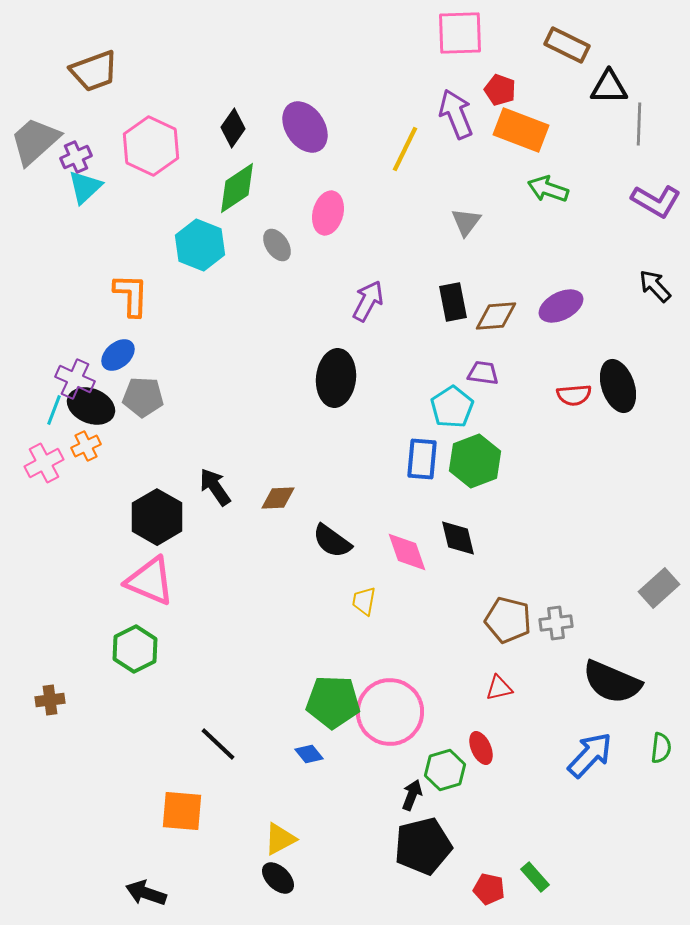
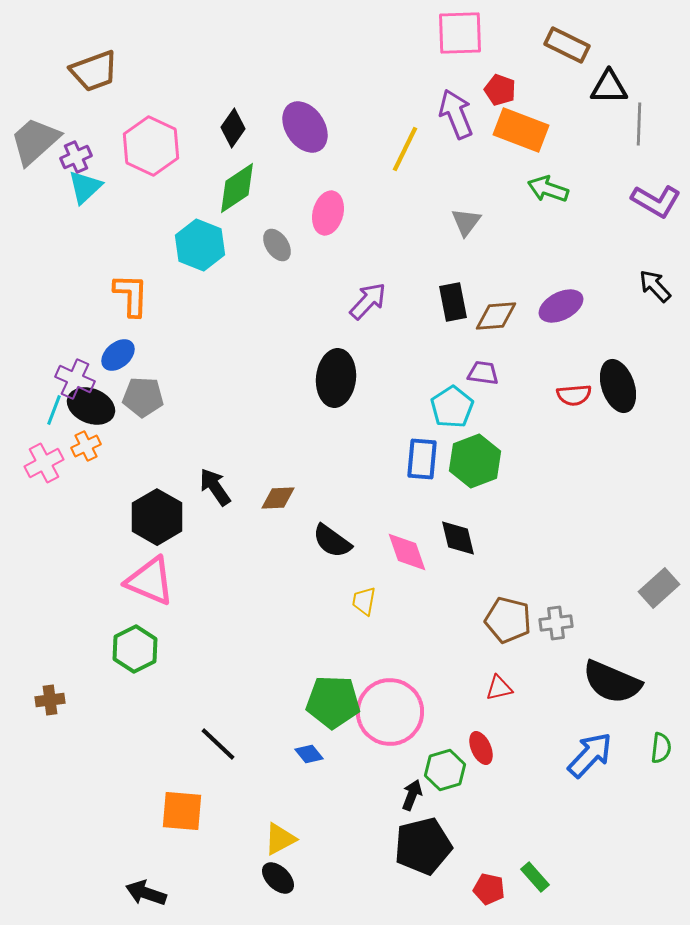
purple arrow at (368, 301): rotated 15 degrees clockwise
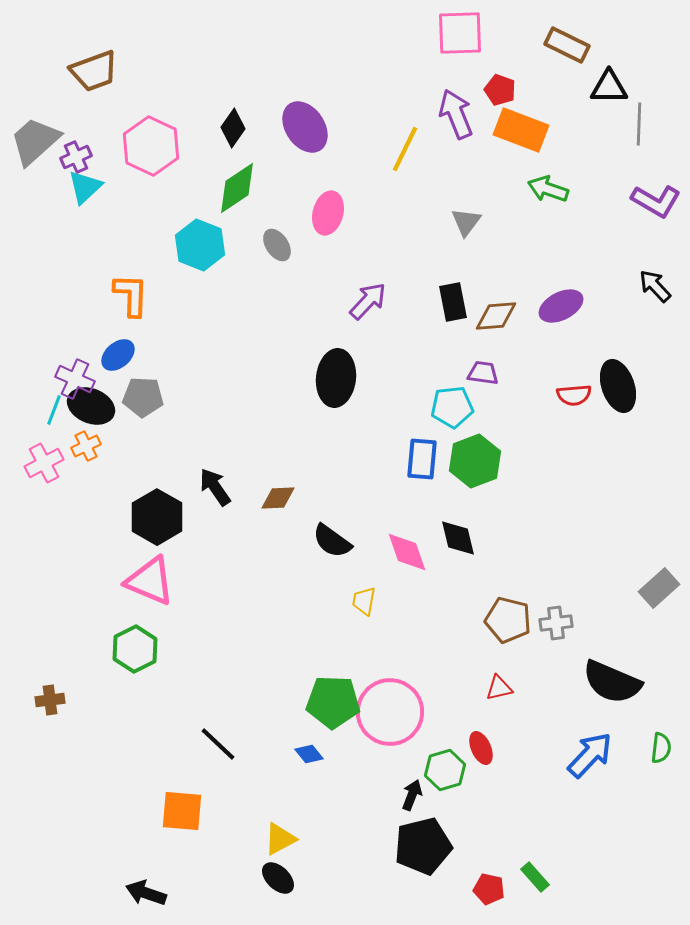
cyan pentagon at (452, 407): rotated 27 degrees clockwise
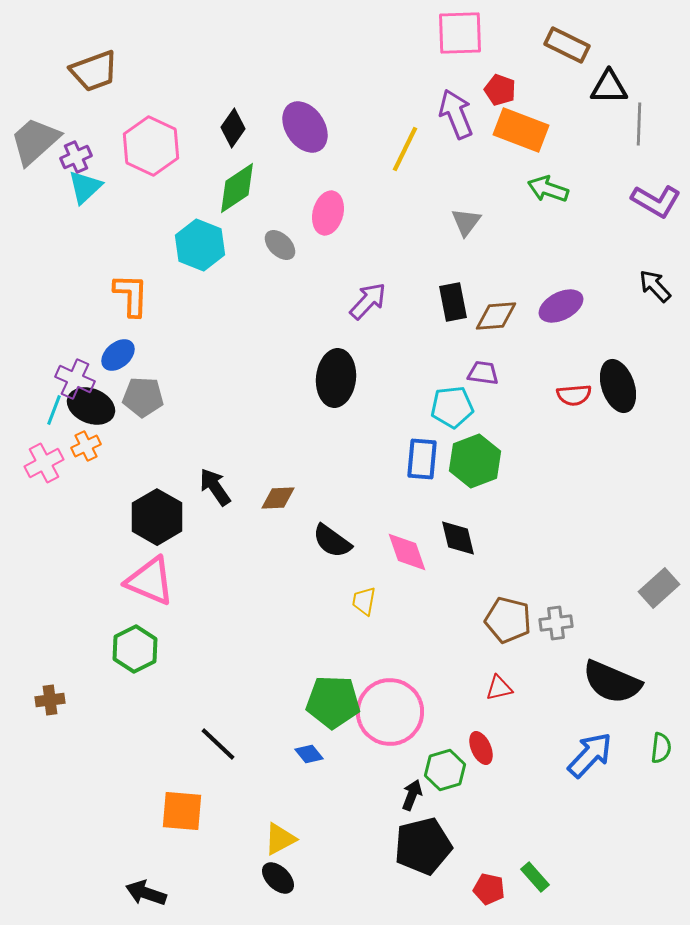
gray ellipse at (277, 245): moved 3 px right; rotated 12 degrees counterclockwise
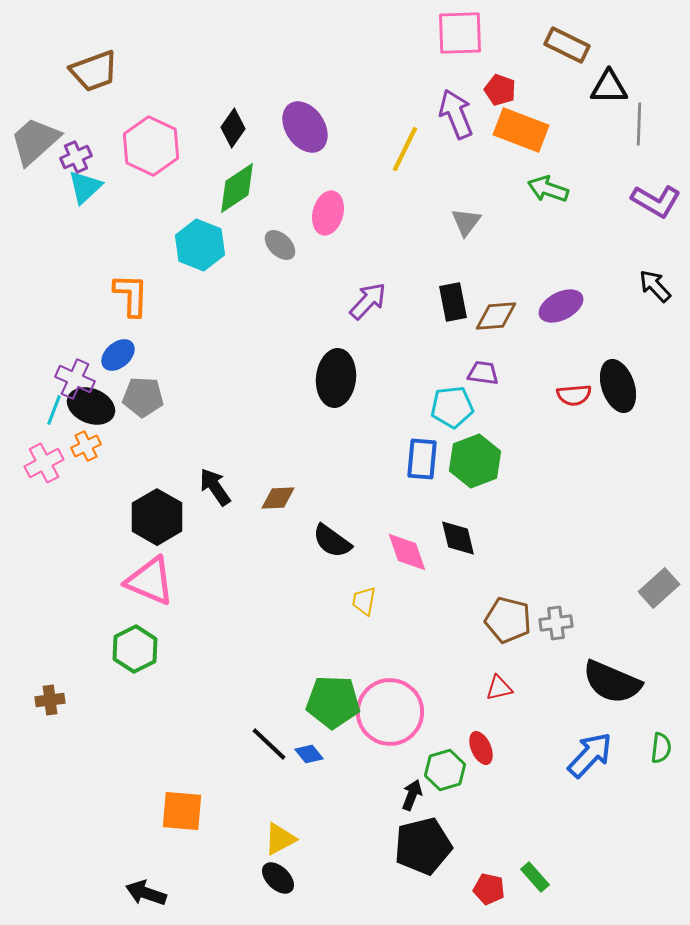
black line at (218, 744): moved 51 px right
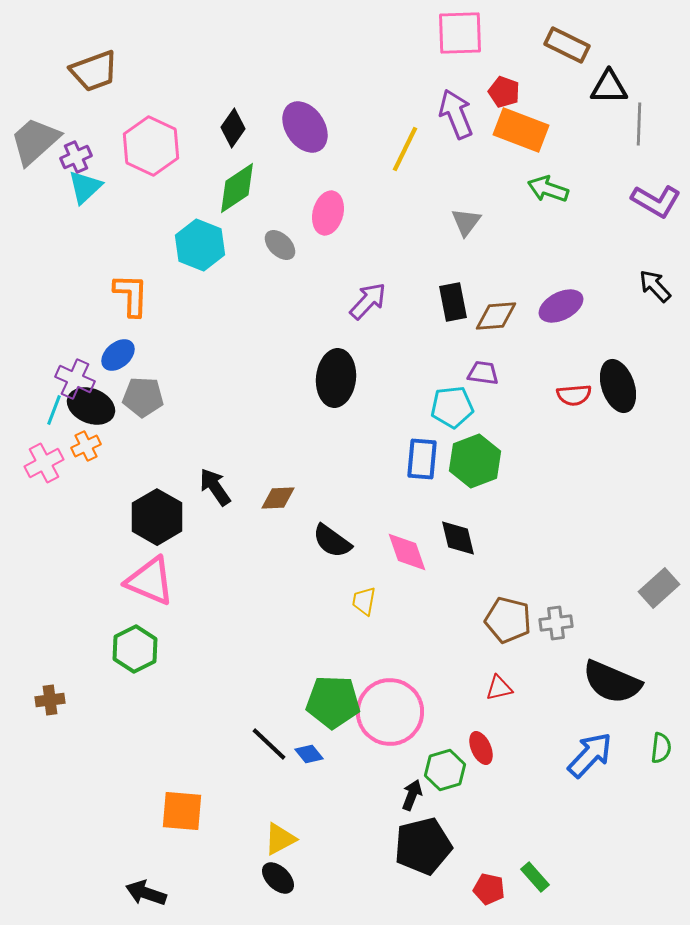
red pentagon at (500, 90): moved 4 px right, 2 px down
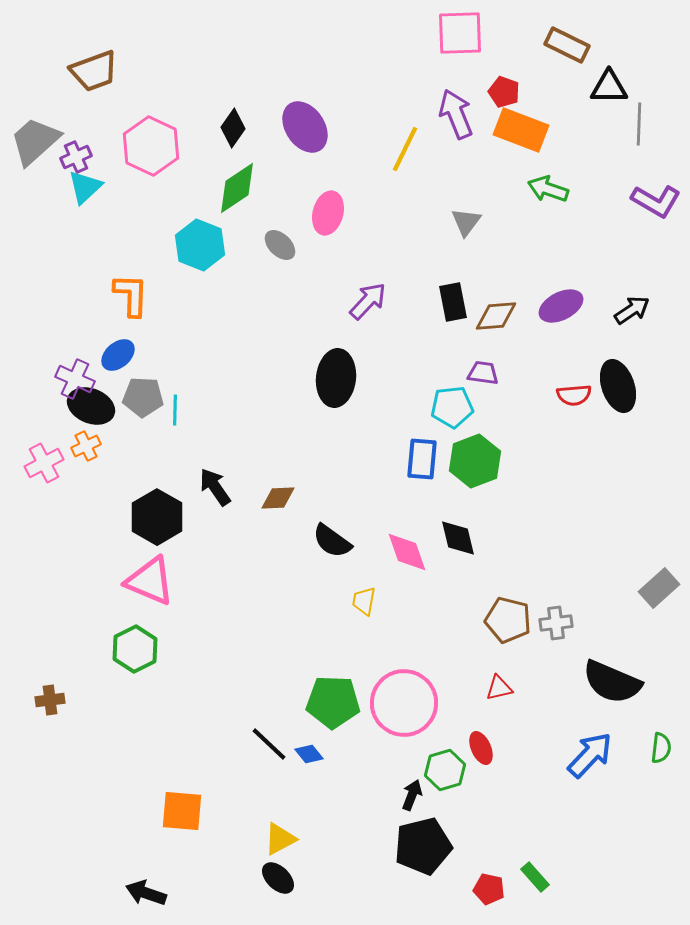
black arrow at (655, 286): moved 23 px left, 24 px down; rotated 99 degrees clockwise
cyan line at (54, 410): moved 121 px right; rotated 20 degrees counterclockwise
pink circle at (390, 712): moved 14 px right, 9 px up
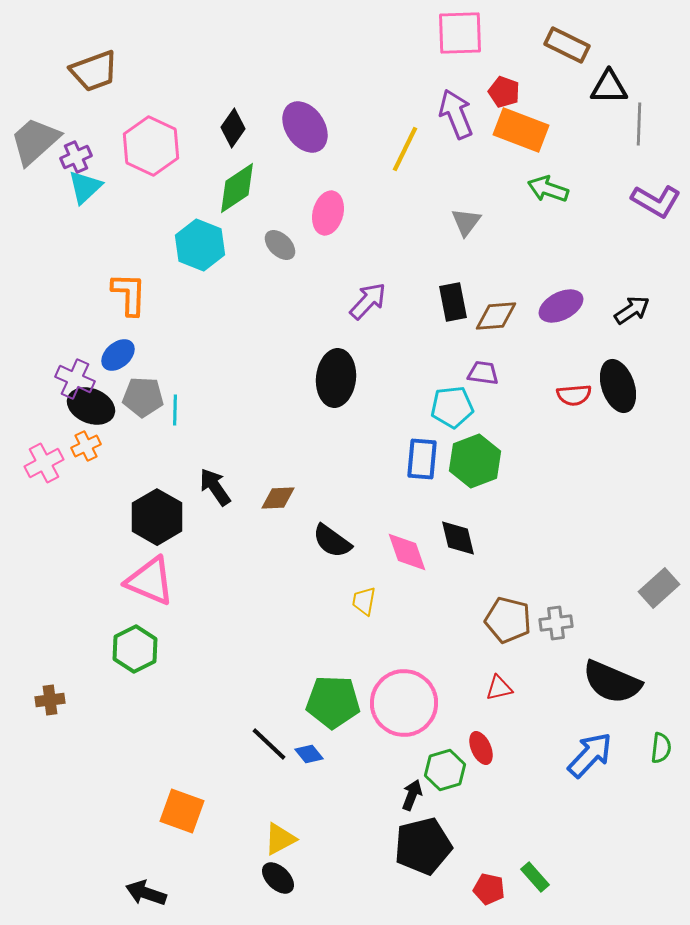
orange L-shape at (131, 295): moved 2 px left, 1 px up
orange square at (182, 811): rotated 15 degrees clockwise
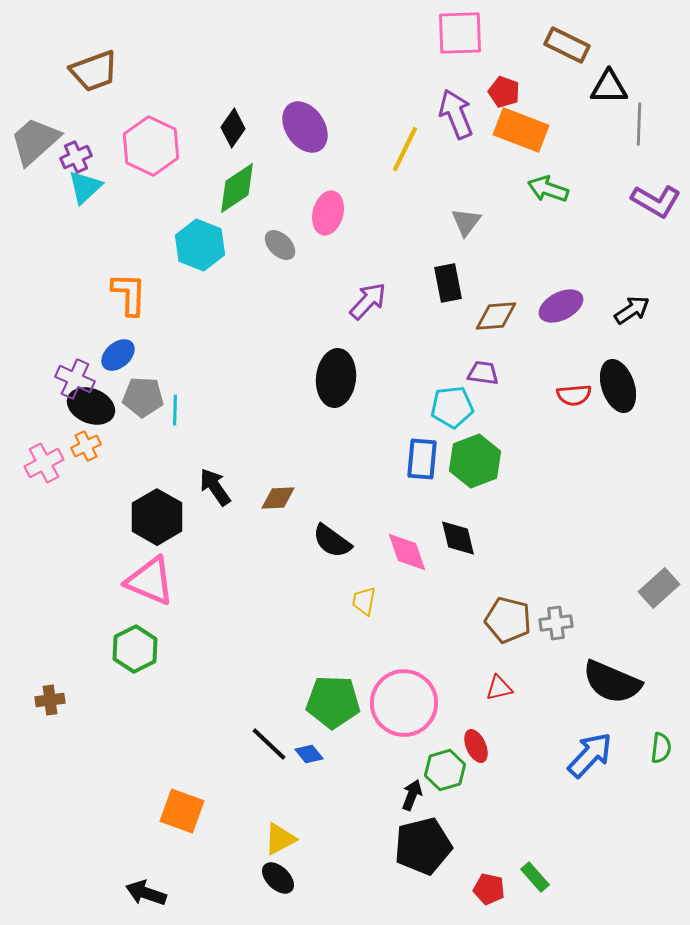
black rectangle at (453, 302): moved 5 px left, 19 px up
red ellipse at (481, 748): moved 5 px left, 2 px up
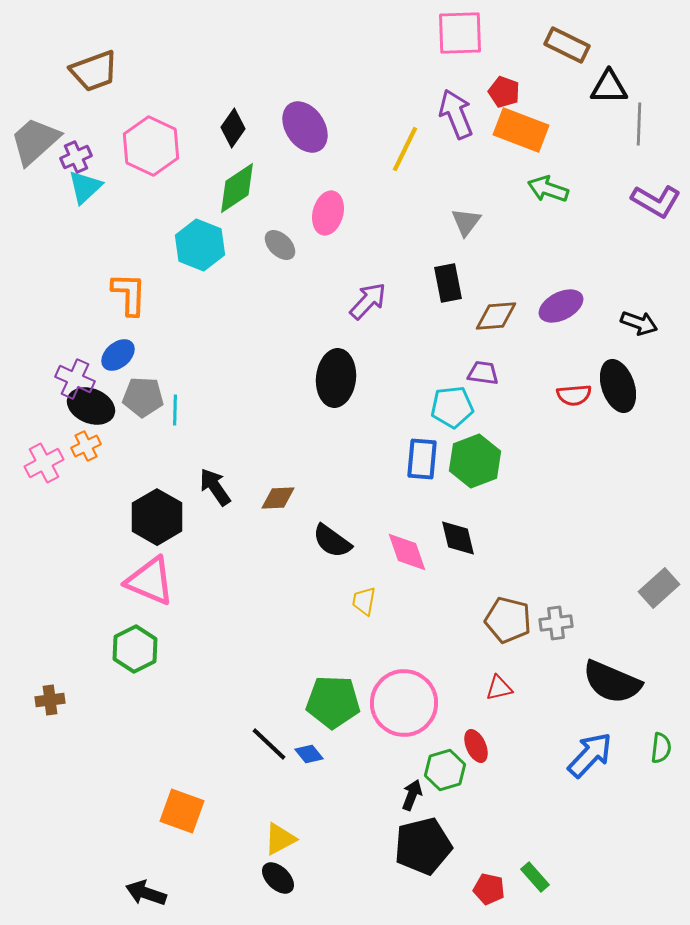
black arrow at (632, 310): moved 7 px right, 13 px down; rotated 54 degrees clockwise
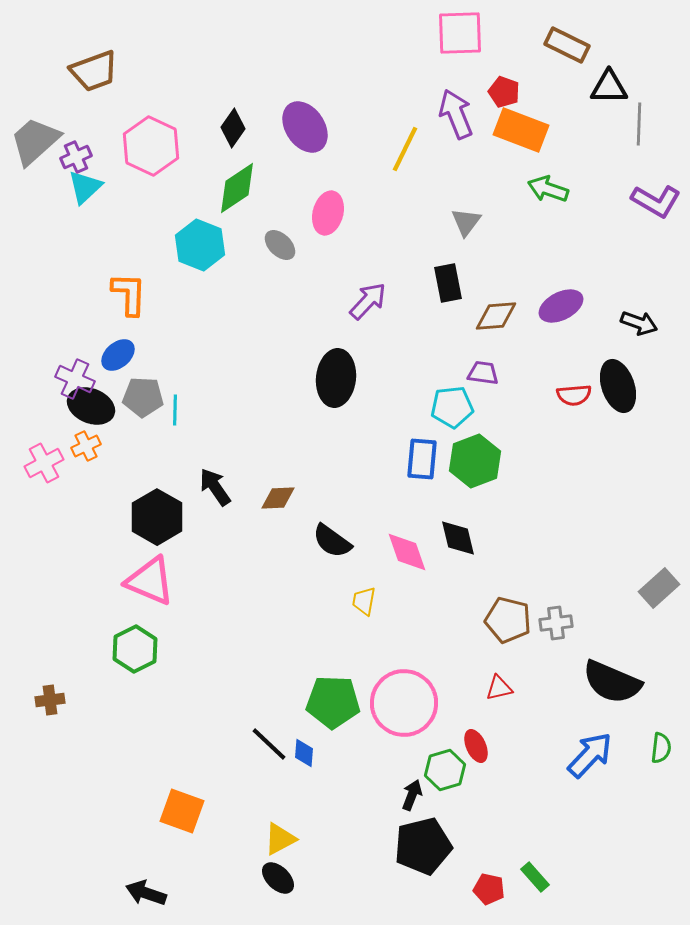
blue diamond at (309, 754): moved 5 px left, 1 px up; rotated 44 degrees clockwise
